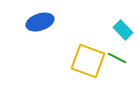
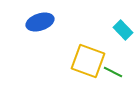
green line: moved 4 px left, 14 px down
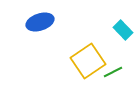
yellow square: rotated 36 degrees clockwise
green line: rotated 54 degrees counterclockwise
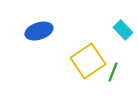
blue ellipse: moved 1 px left, 9 px down
green line: rotated 42 degrees counterclockwise
